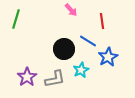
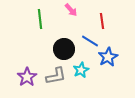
green line: moved 24 px right; rotated 24 degrees counterclockwise
blue line: moved 2 px right
gray L-shape: moved 1 px right, 3 px up
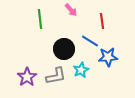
blue star: rotated 24 degrees clockwise
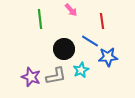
purple star: moved 4 px right; rotated 18 degrees counterclockwise
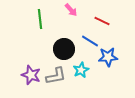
red line: rotated 56 degrees counterclockwise
purple star: moved 2 px up
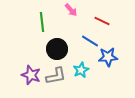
green line: moved 2 px right, 3 px down
black circle: moved 7 px left
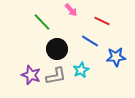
green line: rotated 36 degrees counterclockwise
blue star: moved 8 px right
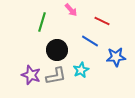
green line: rotated 60 degrees clockwise
black circle: moved 1 px down
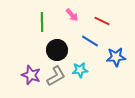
pink arrow: moved 1 px right, 5 px down
green line: rotated 18 degrees counterclockwise
cyan star: moved 1 px left; rotated 21 degrees clockwise
gray L-shape: rotated 20 degrees counterclockwise
